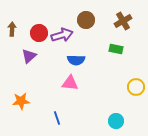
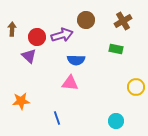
red circle: moved 2 px left, 4 px down
purple triangle: rotated 35 degrees counterclockwise
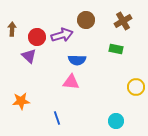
blue semicircle: moved 1 px right
pink triangle: moved 1 px right, 1 px up
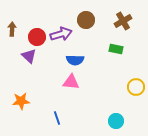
purple arrow: moved 1 px left, 1 px up
blue semicircle: moved 2 px left
